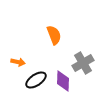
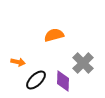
orange semicircle: rotated 84 degrees counterclockwise
gray cross: rotated 15 degrees counterclockwise
black ellipse: rotated 10 degrees counterclockwise
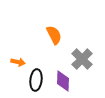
orange semicircle: rotated 78 degrees clockwise
gray cross: moved 1 px left, 4 px up
black ellipse: rotated 40 degrees counterclockwise
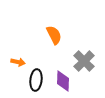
gray cross: moved 2 px right, 2 px down
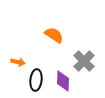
orange semicircle: rotated 30 degrees counterclockwise
